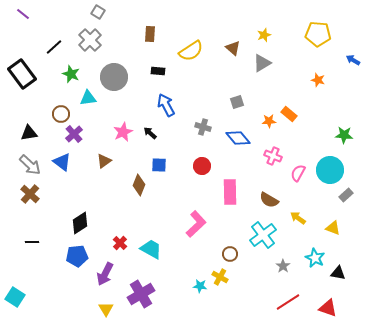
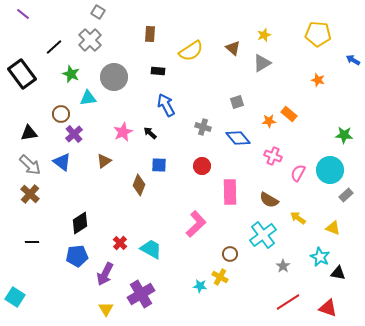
cyan star at (315, 258): moved 5 px right, 1 px up
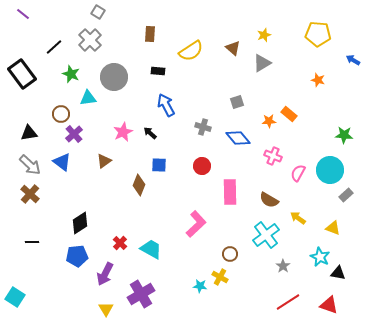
cyan cross at (263, 235): moved 3 px right
red triangle at (328, 308): moved 1 px right, 3 px up
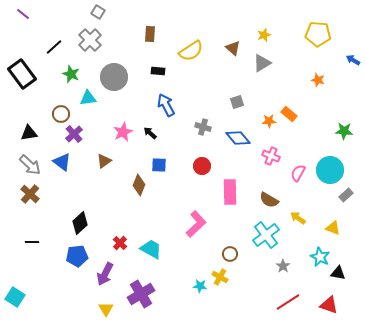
green star at (344, 135): moved 4 px up
pink cross at (273, 156): moved 2 px left
black diamond at (80, 223): rotated 10 degrees counterclockwise
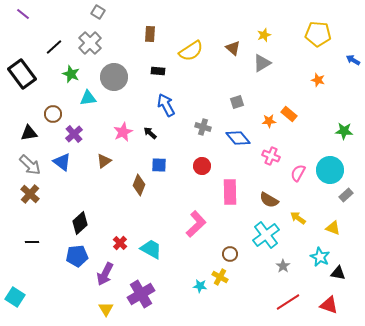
gray cross at (90, 40): moved 3 px down
brown circle at (61, 114): moved 8 px left
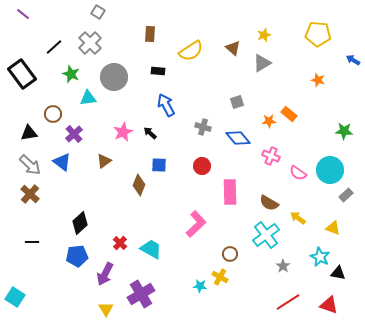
pink semicircle at (298, 173): rotated 84 degrees counterclockwise
brown semicircle at (269, 200): moved 3 px down
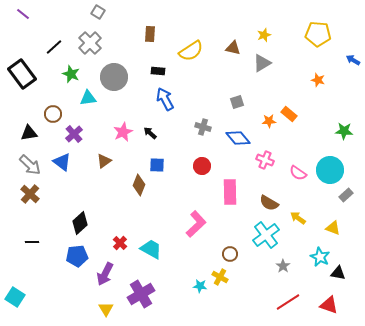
brown triangle at (233, 48): rotated 28 degrees counterclockwise
blue arrow at (166, 105): moved 1 px left, 6 px up
pink cross at (271, 156): moved 6 px left, 4 px down
blue square at (159, 165): moved 2 px left
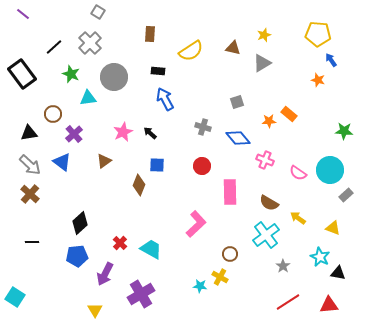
blue arrow at (353, 60): moved 22 px left; rotated 24 degrees clockwise
red triangle at (329, 305): rotated 24 degrees counterclockwise
yellow triangle at (106, 309): moved 11 px left, 1 px down
